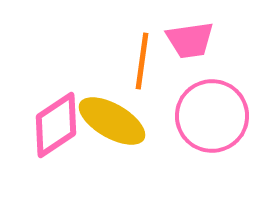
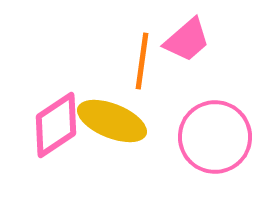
pink trapezoid: moved 3 px left; rotated 33 degrees counterclockwise
pink circle: moved 3 px right, 21 px down
yellow ellipse: rotated 8 degrees counterclockwise
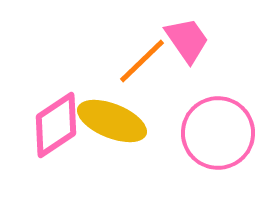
pink trapezoid: rotated 84 degrees counterclockwise
orange line: rotated 38 degrees clockwise
pink circle: moved 3 px right, 4 px up
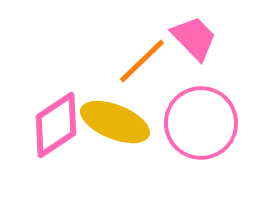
pink trapezoid: moved 7 px right, 2 px up; rotated 9 degrees counterclockwise
yellow ellipse: moved 3 px right, 1 px down
pink circle: moved 17 px left, 10 px up
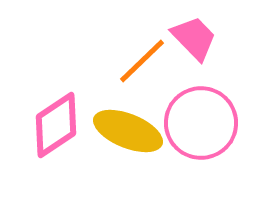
yellow ellipse: moved 13 px right, 9 px down
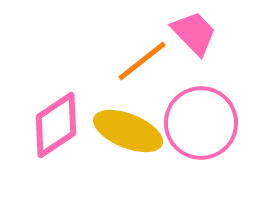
pink trapezoid: moved 5 px up
orange line: rotated 6 degrees clockwise
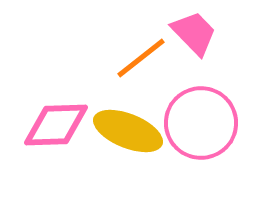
orange line: moved 1 px left, 3 px up
pink diamond: rotated 32 degrees clockwise
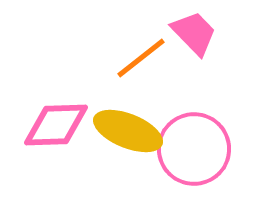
pink circle: moved 7 px left, 26 px down
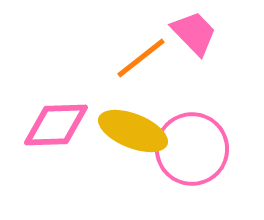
yellow ellipse: moved 5 px right
pink circle: moved 2 px left
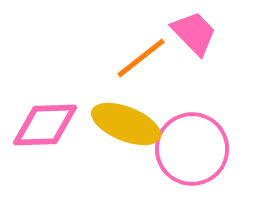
pink diamond: moved 11 px left
yellow ellipse: moved 7 px left, 7 px up
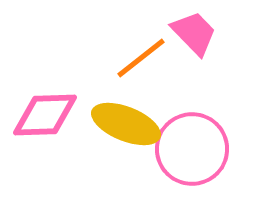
pink diamond: moved 10 px up
